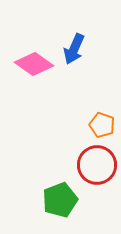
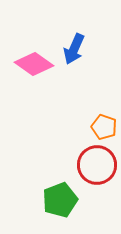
orange pentagon: moved 2 px right, 2 px down
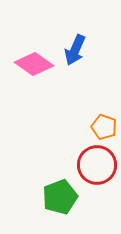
blue arrow: moved 1 px right, 1 px down
green pentagon: moved 3 px up
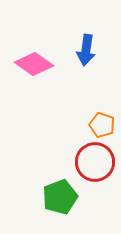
blue arrow: moved 11 px right; rotated 16 degrees counterclockwise
orange pentagon: moved 2 px left, 2 px up
red circle: moved 2 px left, 3 px up
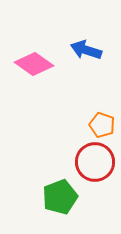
blue arrow: rotated 100 degrees clockwise
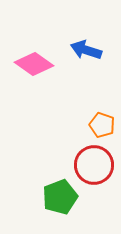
red circle: moved 1 px left, 3 px down
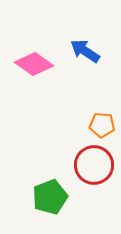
blue arrow: moved 1 px left, 1 px down; rotated 16 degrees clockwise
orange pentagon: rotated 15 degrees counterclockwise
green pentagon: moved 10 px left
